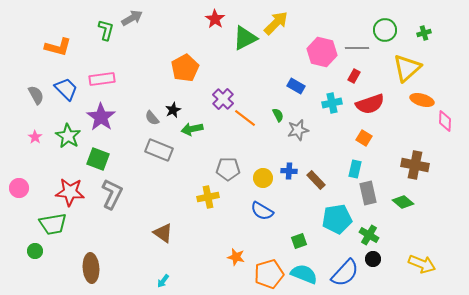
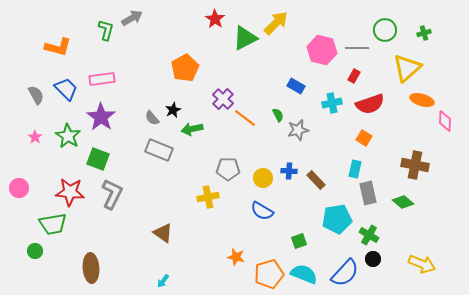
pink hexagon at (322, 52): moved 2 px up
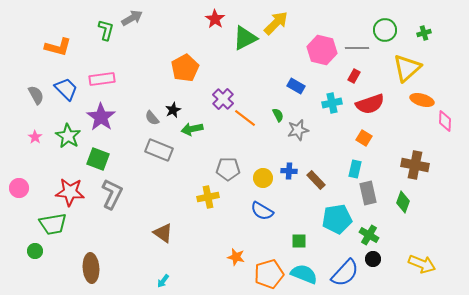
green diamond at (403, 202): rotated 70 degrees clockwise
green square at (299, 241): rotated 21 degrees clockwise
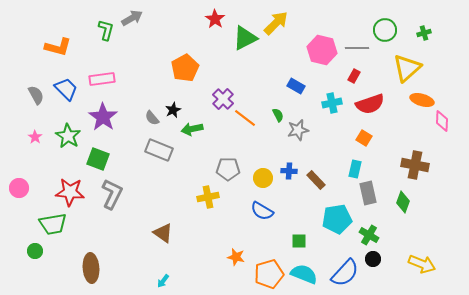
purple star at (101, 117): moved 2 px right
pink diamond at (445, 121): moved 3 px left
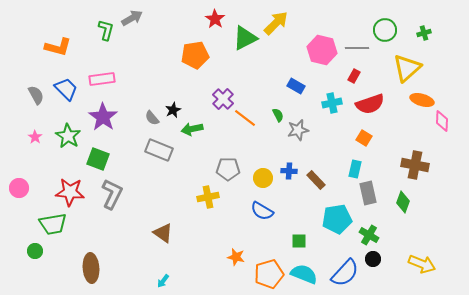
orange pentagon at (185, 68): moved 10 px right, 13 px up; rotated 20 degrees clockwise
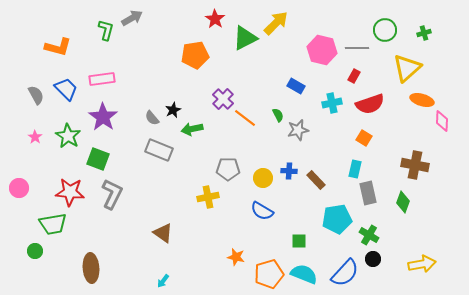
yellow arrow at (422, 264): rotated 32 degrees counterclockwise
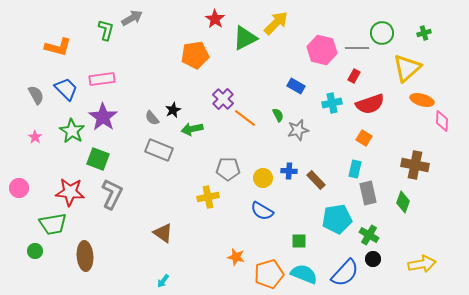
green circle at (385, 30): moved 3 px left, 3 px down
green star at (68, 136): moved 4 px right, 5 px up
brown ellipse at (91, 268): moved 6 px left, 12 px up
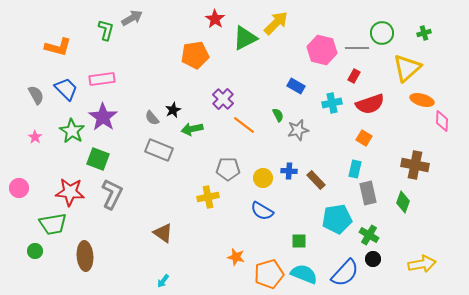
orange line at (245, 118): moved 1 px left, 7 px down
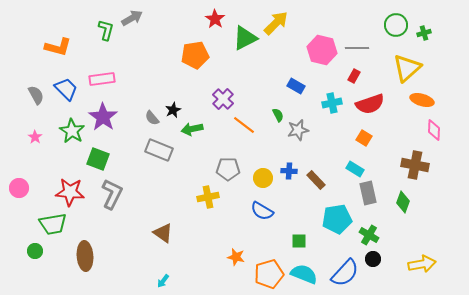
green circle at (382, 33): moved 14 px right, 8 px up
pink diamond at (442, 121): moved 8 px left, 9 px down
cyan rectangle at (355, 169): rotated 72 degrees counterclockwise
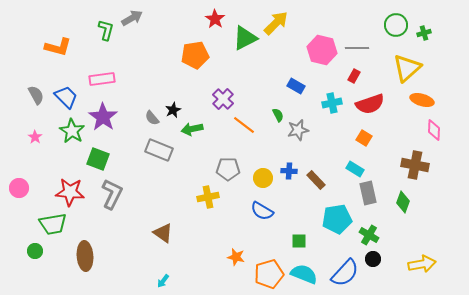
blue trapezoid at (66, 89): moved 8 px down
